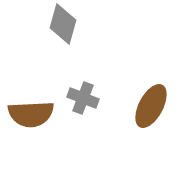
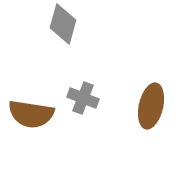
brown ellipse: rotated 15 degrees counterclockwise
brown semicircle: rotated 12 degrees clockwise
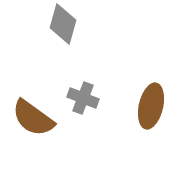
brown semicircle: moved 2 px right, 4 px down; rotated 27 degrees clockwise
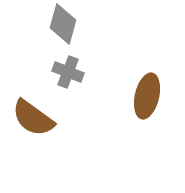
gray cross: moved 15 px left, 26 px up
brown ellipse: moved 4 px left, 10 px up
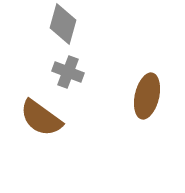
brown semicircle: moved 8 px right
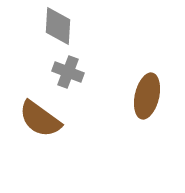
gray diamond: moved 5 px left, 2 px down; rotated 12 degrees counterclockwise
brown semicircle: moved 1 px left, 1 px down
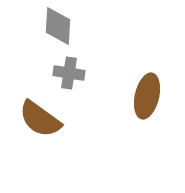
gray cross: moved 1 px right, 1 px down; rotated 12 degrees counterclockwise
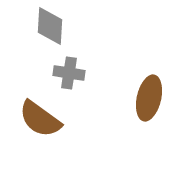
gray diamond: moved 8 px left
brown ellipse: moved 2 px right, 2 px down
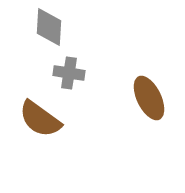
gray diamond: moved 1 px left, 1 px down
brown ellipse: rotated 39 degrees counterclockwise
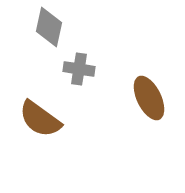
gray diamond: rotated 9 degrees clockwise
gray cross: moved 10 px right, 4 px up
